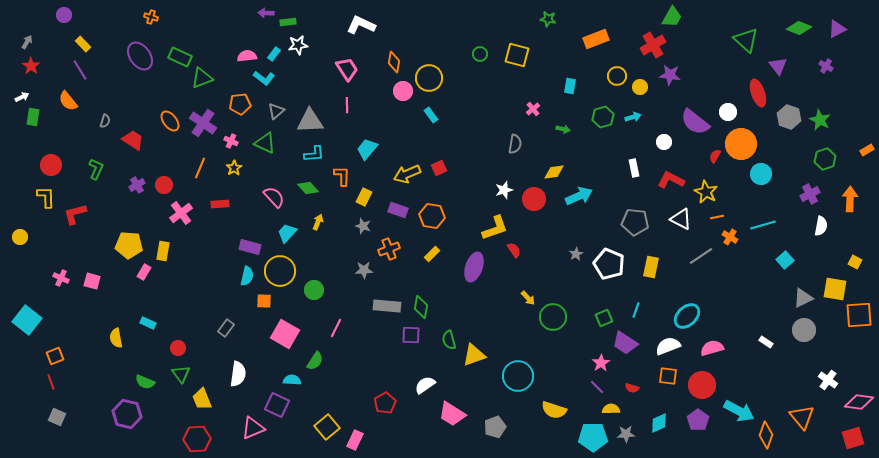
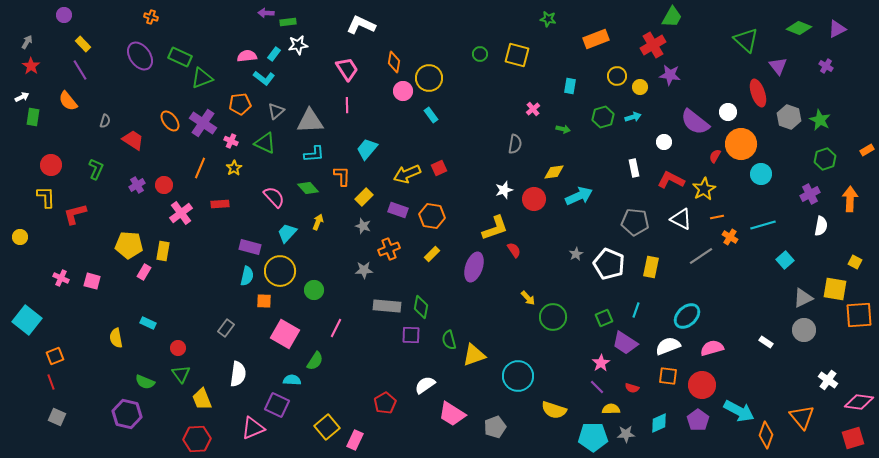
yellow star at (706, 192): moved 2 px left, 3 px up; rotated 15 degrees clockwise
yellow rectangle at (364, 197): rotated 18 degrees clockwise
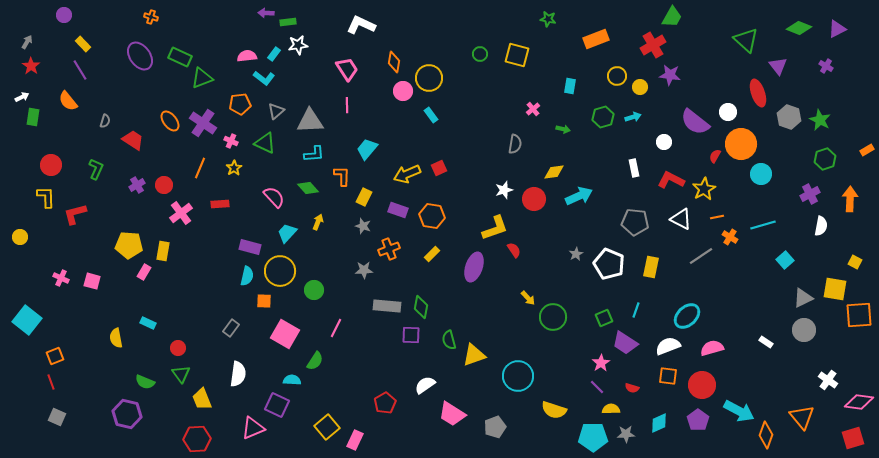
yellow rectangle at (364, 197): rotated 18 degrees counterclockwise
gray rectangle at (226, 328): moved 5 px right
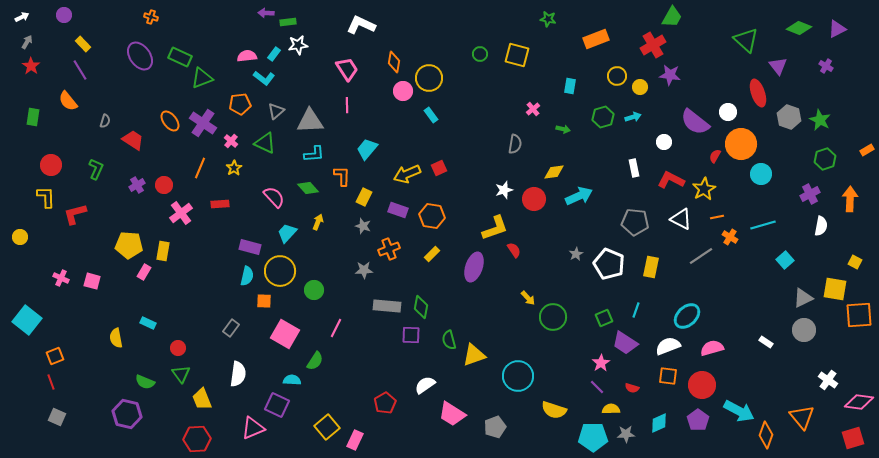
white arrow at (22, 97): moved 80 px up
pink cross at (231, 141): rotated 16 degrees clockwise
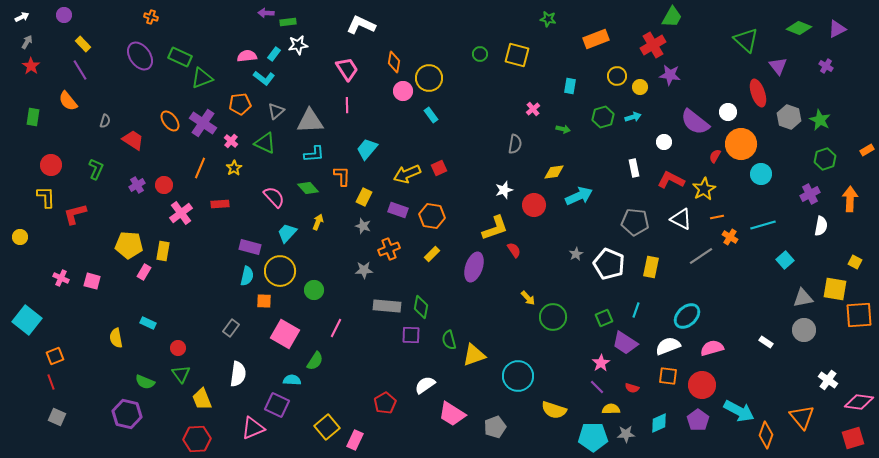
red circle at (534, 199): moved 6 px down
gray triangle at (803, 298): rotated 15 degrees clockwise
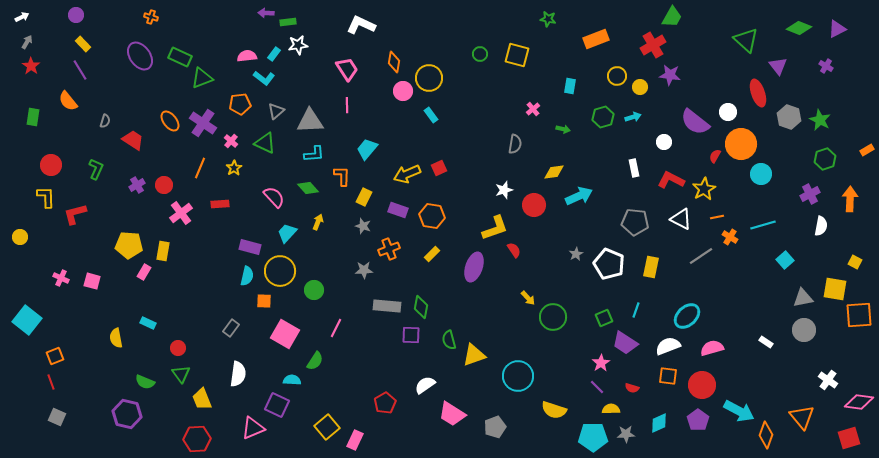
purple circle at (64, 15): moved 12 px right
red square at (853, 438): moved 4 px left
